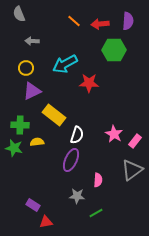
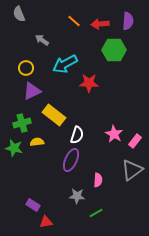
gray arrow: moved 10 px right, 1 px up; rotated 32 degrees clockwise
green cross: moved 2 px right, 2 px up; rotated 18 degrees counterclockwise
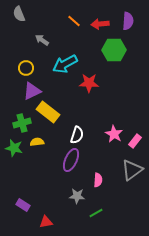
yellow rectangle: moved 6 px left, 3 px up
purple rectangle: moved 10 px left
